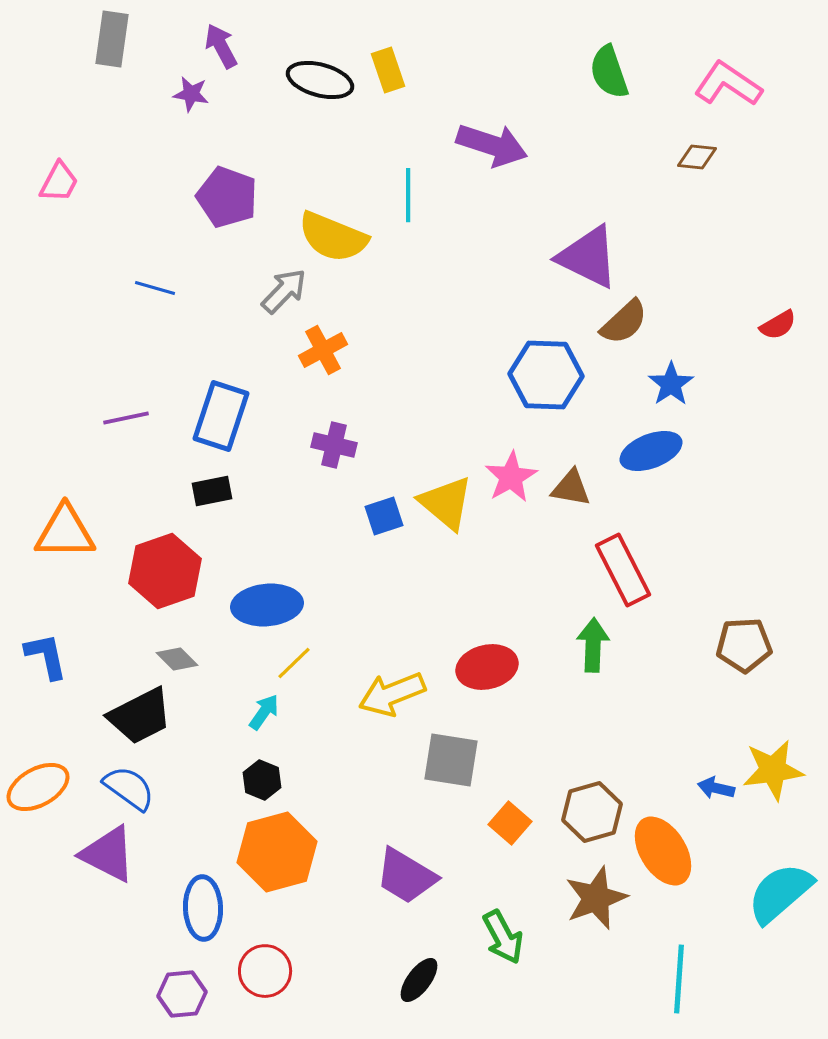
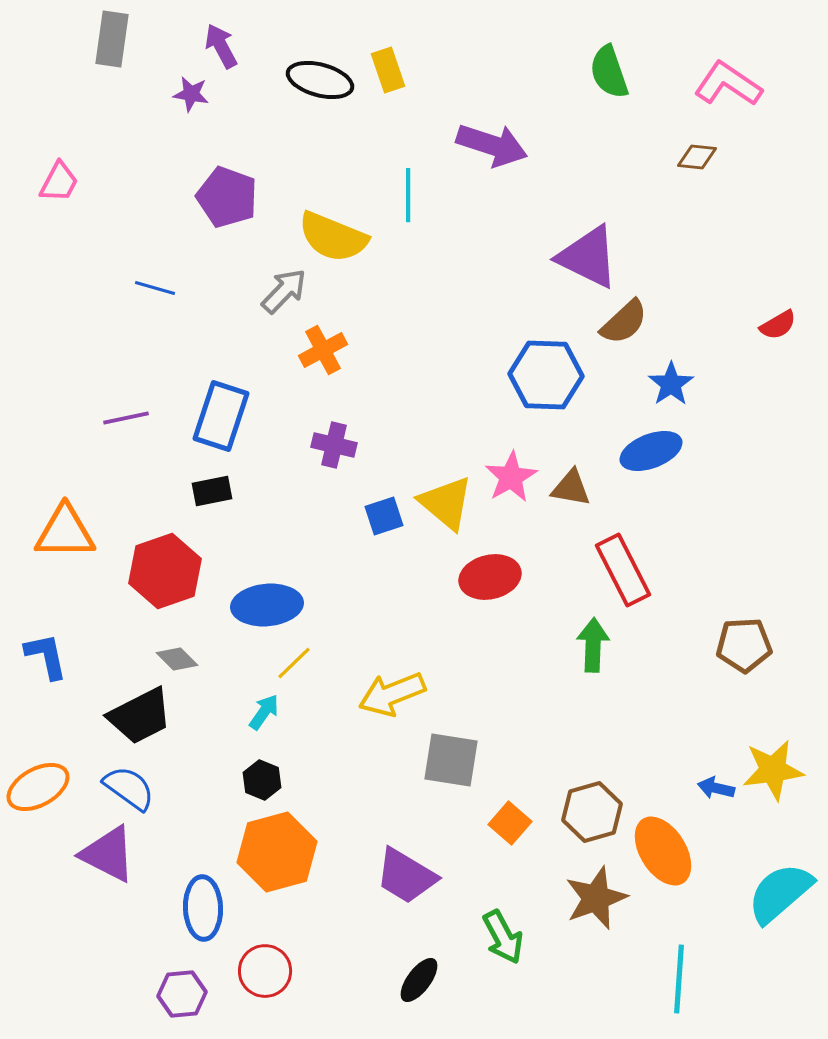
red ellipse at (487, 667): moved 3 px right, 90 px up
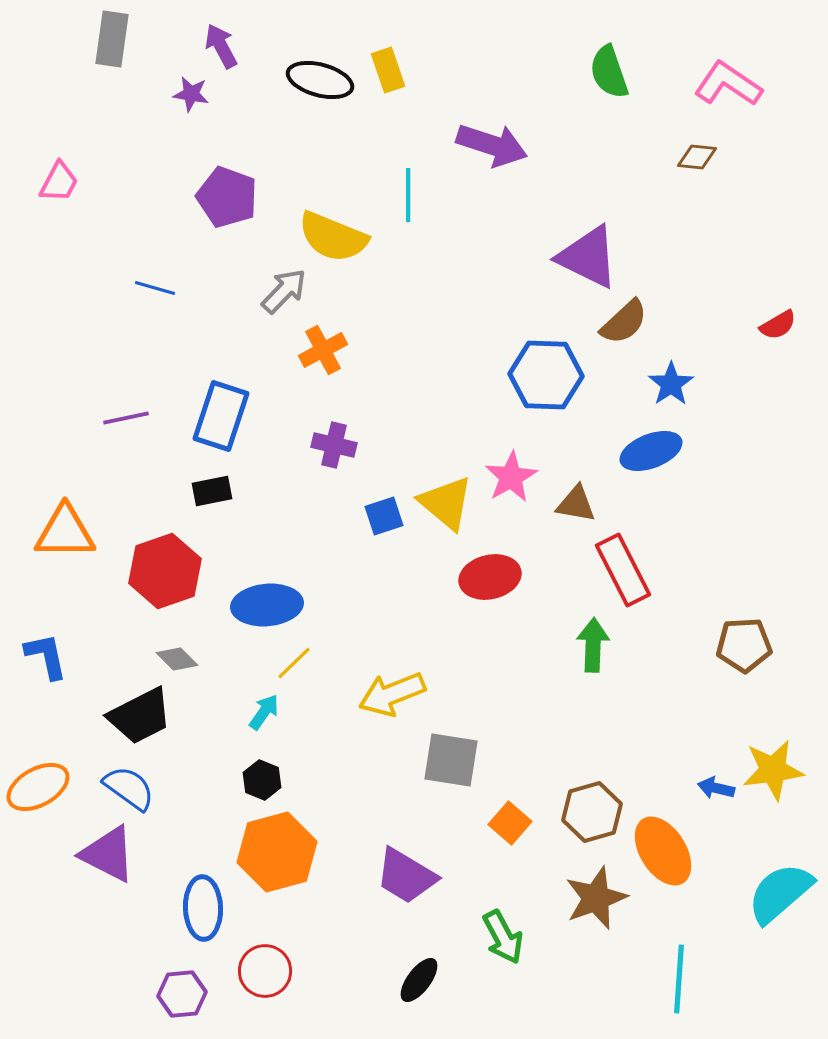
brown triangle at (571, 488): moved 5 px right, 16 px down
